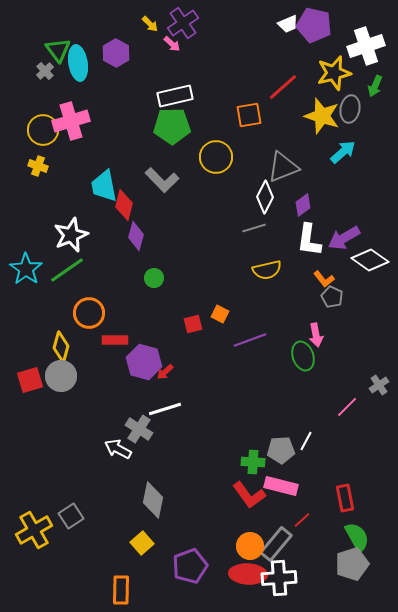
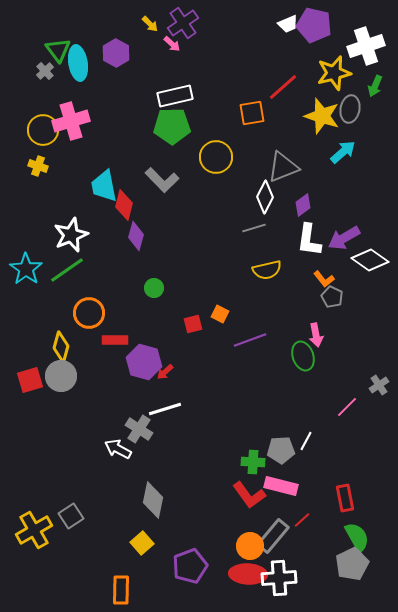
orange square at (249, 115): moved 3 px right, 2 px up
green circle at (154, 278): moved 10 px down
gray rectangle at (276, 544): moved 3 px left, 8 px up
gray pentagon at (352, 564): rotated 8 degrees counterclockwise
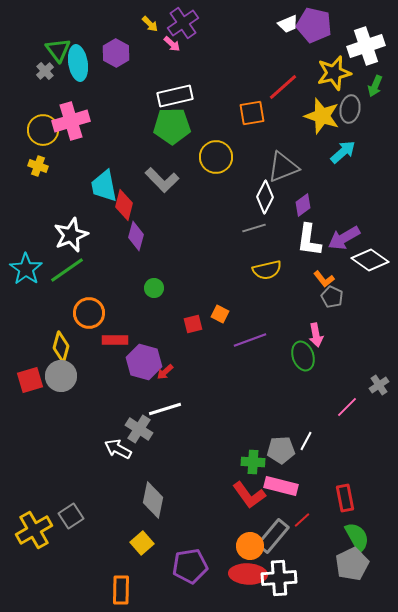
purple pentagon at (190, 566): rotated 12 degrees clockwise
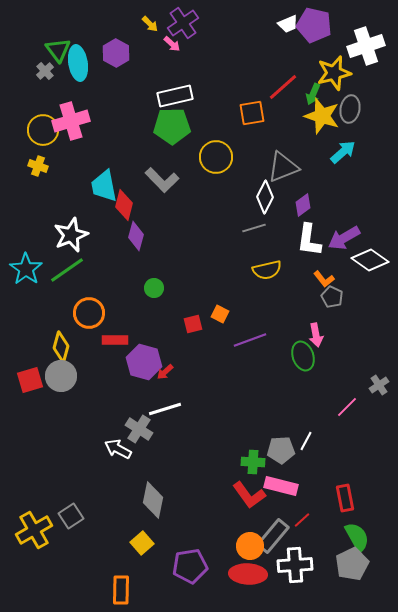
green arrow at (375, 86): moved 62 px left, 8 px down
white cross at (279, 578): moved 16 px right, 13 px up
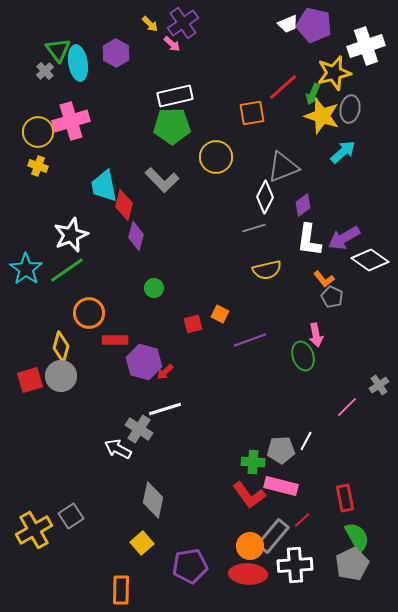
yellow circle at (43, 130): moved 5 px left, 2 px down
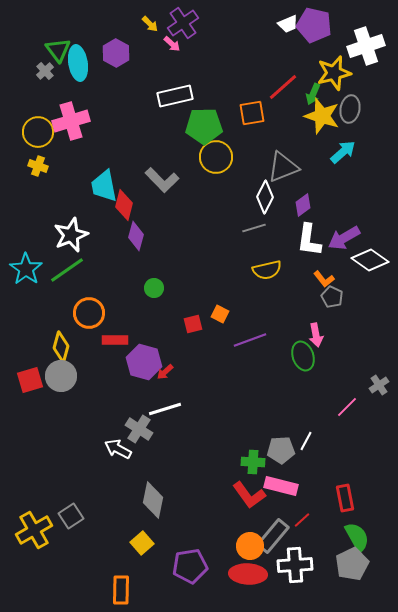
green pentagon at (172, 126): moved 32 px right
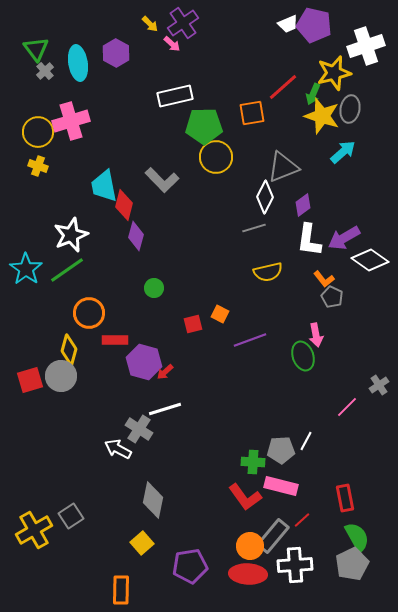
green triangle at (58, 50): moved 22 px left, 1 px up
yellow semicircle at (267, 270): moved 1 px right, 2 px down
yellow diamond at (61, 347): moved 8 px right, 3 px down
red L-shape at (249, 495): moved 4 px left, 2 px down
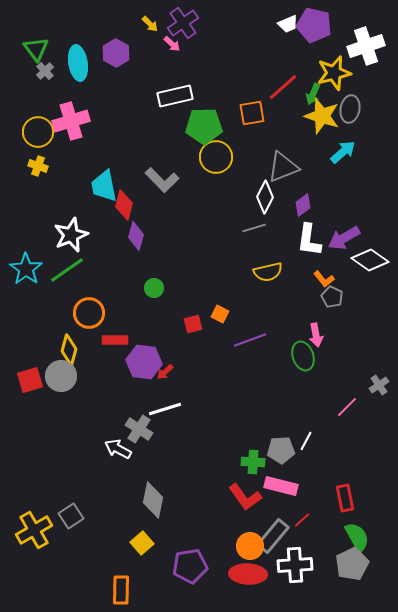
purple hexagon at (144, 362): rotated 8 degrees counterclockwise
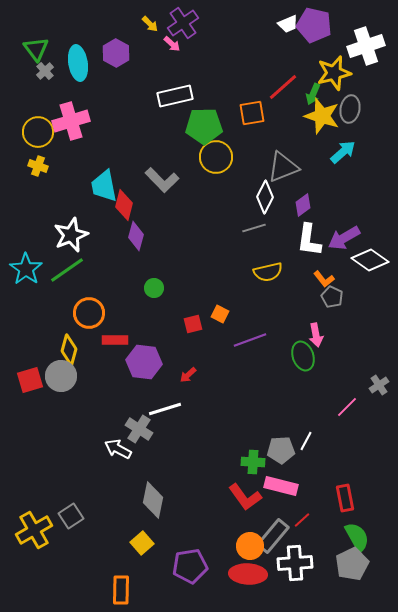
red arrow at (165, 372): moved 23 px right, 3 px down
white cross at (295, 565): moved 2 px up
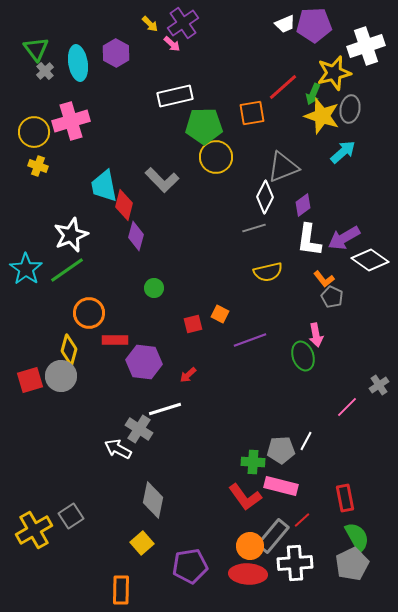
white trapezoid at (288, 24): moved 3 px left
purple pentagon at (314, 25): rotated 16 degrees counterclockwise
yellow circle at (38, 132): moved 4 px left
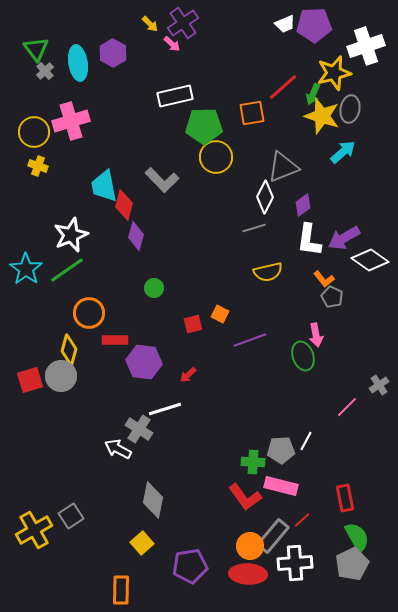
purple hexagon at (116, 53): moved 3 px left
